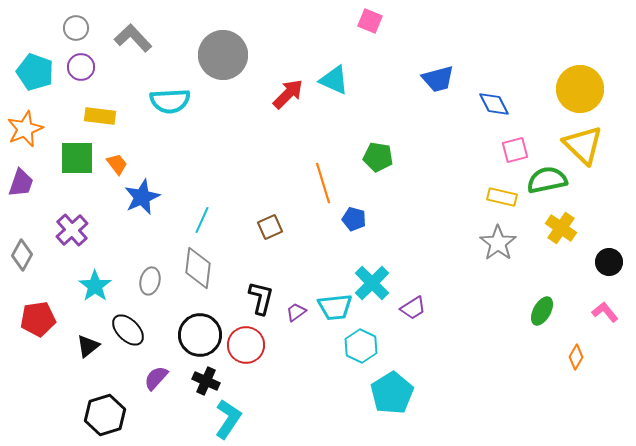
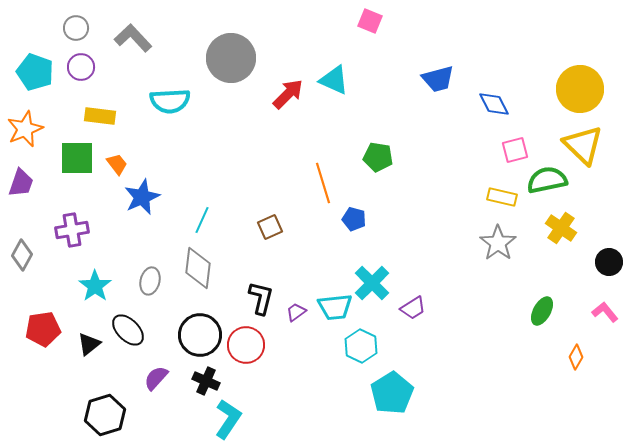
gray circle at (223, 55): moved 8 px right, 3 px down
purple cross at (72, 230): rotated 32 degrees clockwise
red pentagon at (38, 319): moved 5 px right, 10 px down
black triangle at (88, 346): moved 1 px right, 2 px up
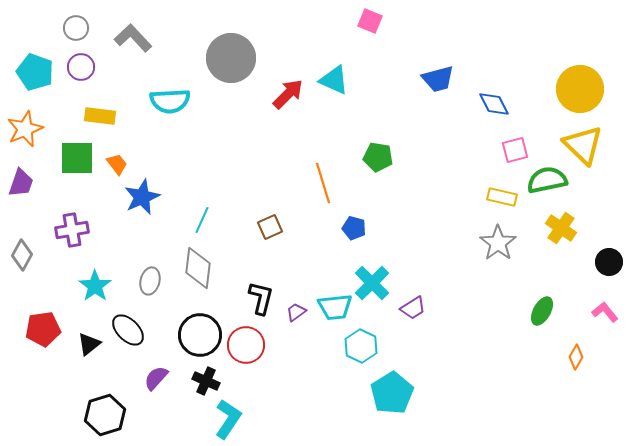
blue pentagon at (354, 219): moved 9 px down
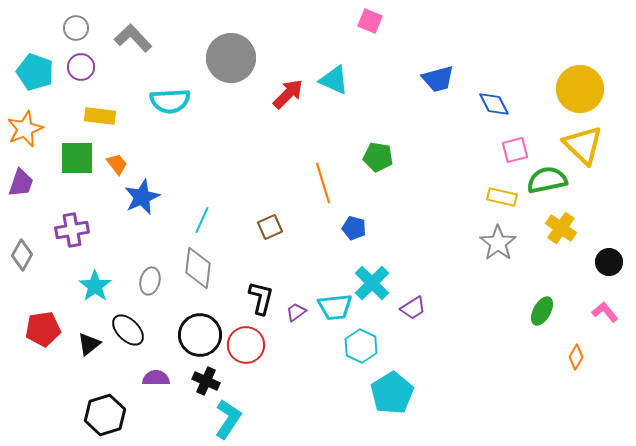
purple semicircle at (156, 378): rotated 48 degrees clockwise
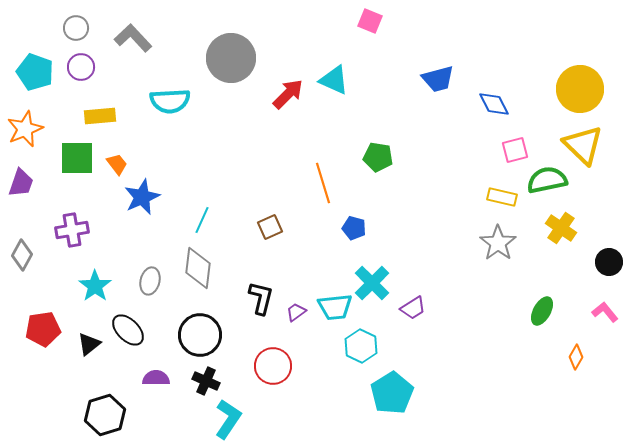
yellow rectangle at (100, 116): rotated 12 degrees counterclockwise
red circle at (246, 345): moved 27 px right, 21 px down
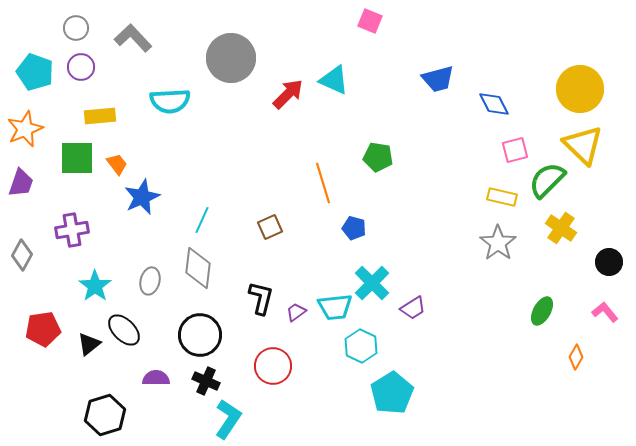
green semicircle at (547, 180): rotated 33 degrees counterclockwise
black ellipse at (128, 330): moved 4 px left
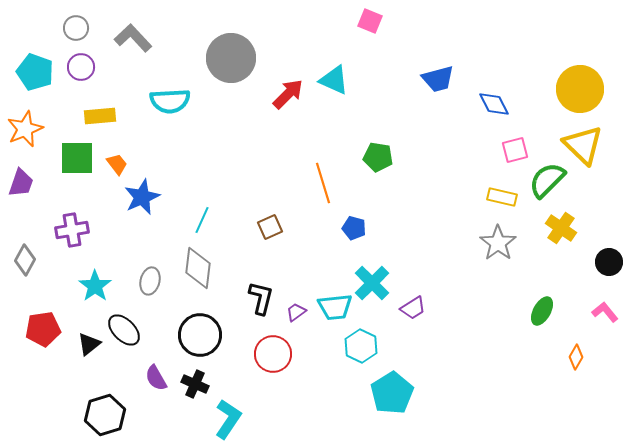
gray diamond at (22, 255): moved 3 px right, 5 px down
red circle at (273, 366): moved 12 px up
purple semicircle at (156, 378): rotated 120 degrees counterclockwise
black cross at (206, 381): moved 11 px left, 3 px down
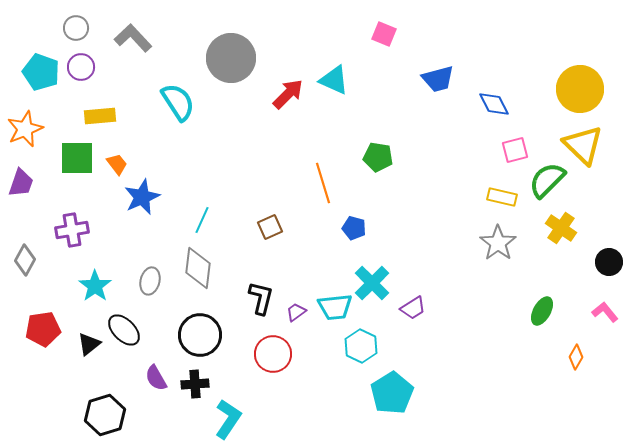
pink square at (370, 21): moved 14 px right, 13 px down
cyan pentagon at (35, 72): moved 6 px right
cyan semicircle at (170, 101): moved 8 px right, 1 px down; rotated 120 degrees counterclockwise
black cross at (195, 384): rotated 28 degrees counterclockwise
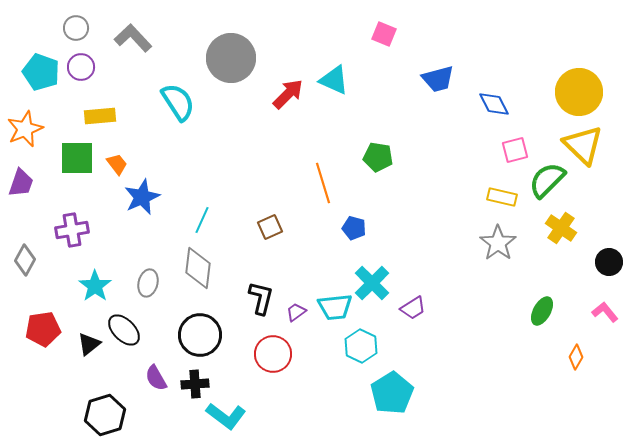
yellow circle at (580, 89): moved 1 px left, 3 px down
gray ellipse at (150, 281): moved 2 px left, 2 px down
cyan L-shape at (228, 419): moved 2 px left, 3 px up; rotated 93 degrees clockwise
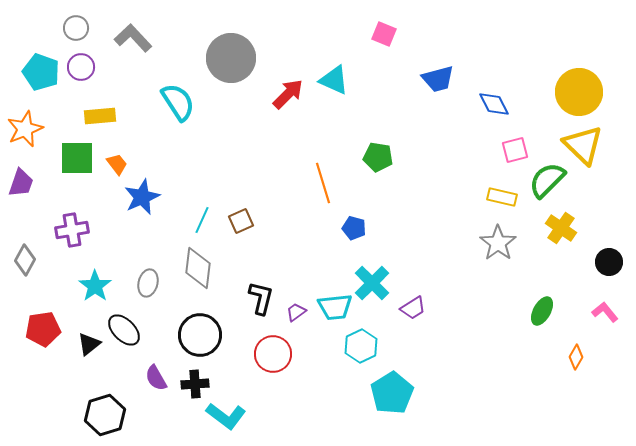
brown square at (270, 227): moved 29 px left, 6 px up
cyan hexagon at (361, 346): rotated 8 degrees clockwise
